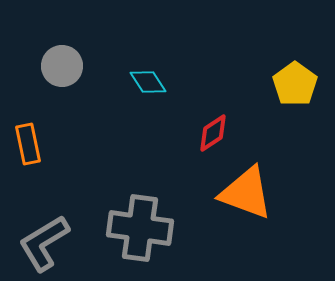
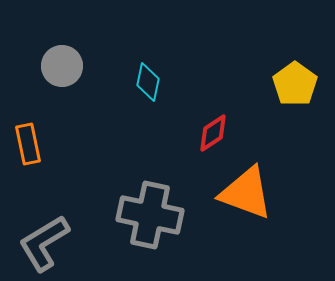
cyan diamond: rotated 45 degrees clockwise
gray cross: moved 10 px right, 13 px up; rotated 4 degrees clockwise
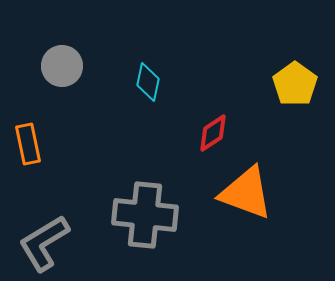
gray cross: moved 5 px left; rotated 6 degrees counterclockwise
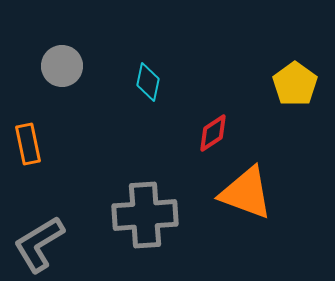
gray cross: rotated 10 degrees counterclockwise
gray L-shape: moved 5 px left, 1 px down
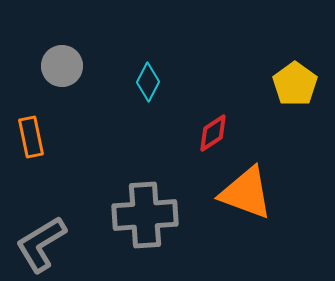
cyan diamond: rotated 15 degrees clockwise
orange rectangle: moved 3 px right, 7 px up
gray L-shape: moved 2 px right
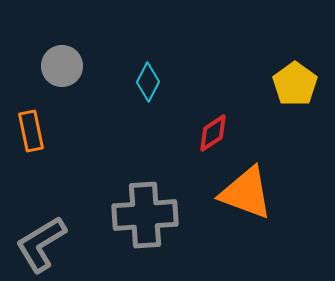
orange rectangle: moved 6 px up
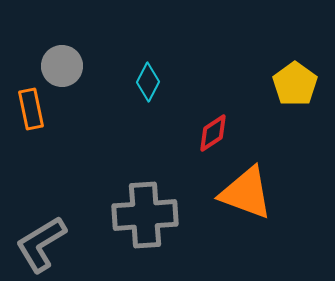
orange rectangle: moved 22 px up
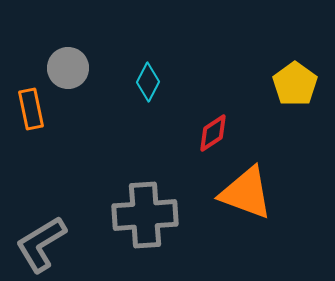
gray circle: moved 6 px right, 2 px down
